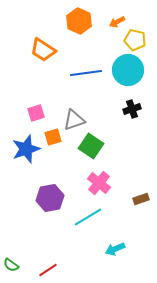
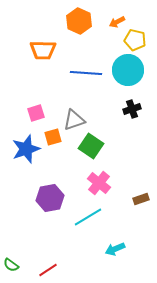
orange trapezoid: rotated 32 degrees counterclockwise
blue line: rotated 12 degrees clockwise
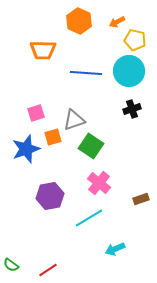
cyan circle: moved 1 px right, 1 px down
purple hexagon: moved 2 px up
cyan line: moved 1 px right, 1 px down
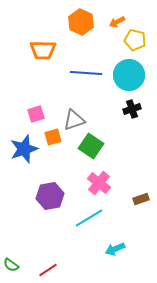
orange hexagon: moved 2 px right, 1 px down
cyan circle: moved 4 px down
pink square: moved 1 px down
blue star: moved 2 px left
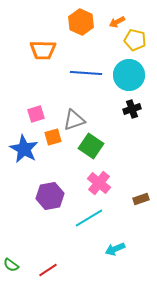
blue star: rotated 24 degrees counterclockwise
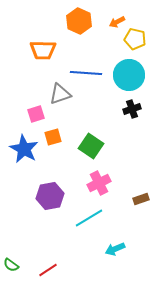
orange hexagon: moved 2 px left, 1 px up
yellow pentagon: moved 1 px up
gray triangle: moved 14 px left, 26 px up
pink cross: rotated 25 degrees clockwise
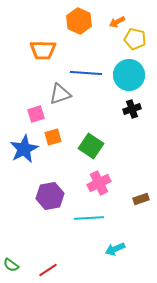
blue star: rotated 16 degrees clockwise
cyan line: rotated 28 degrees clockwise
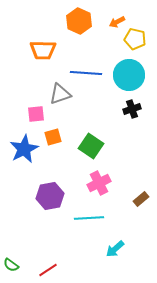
pink square: rotated 12 degrees clockwise
brown rectangle: rotated 21 degrees counterclockwise
cyan arrow: rotated 18 degrees counterclockwise
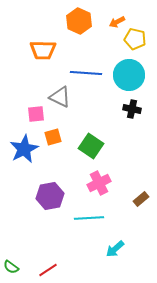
gray triangle: moved 3 px down; rotated 45 degrees clockwise
black cross: rotated 30 degrees clockwise
green semicircle: moved 2 px down
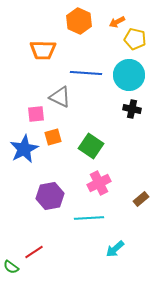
red line: moved 14 px left, 18 px up
